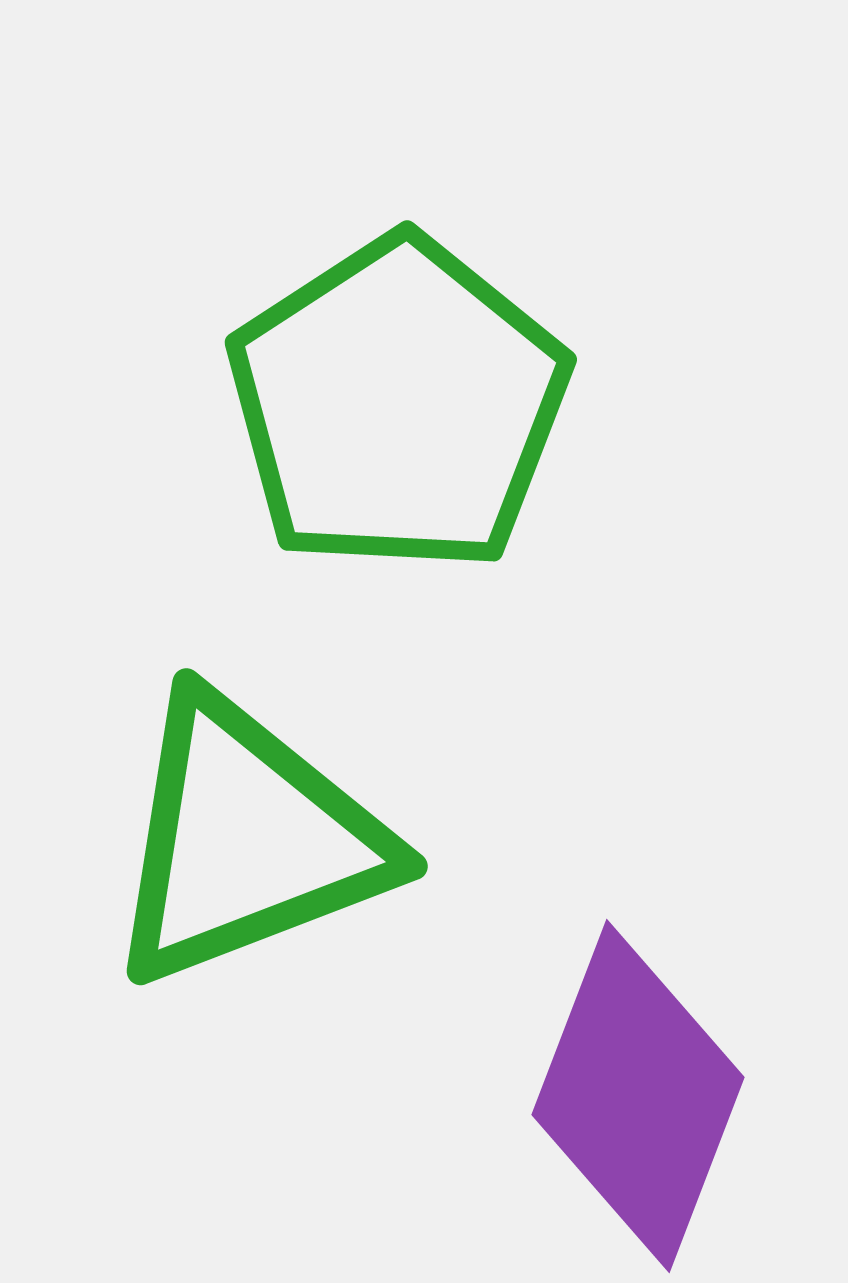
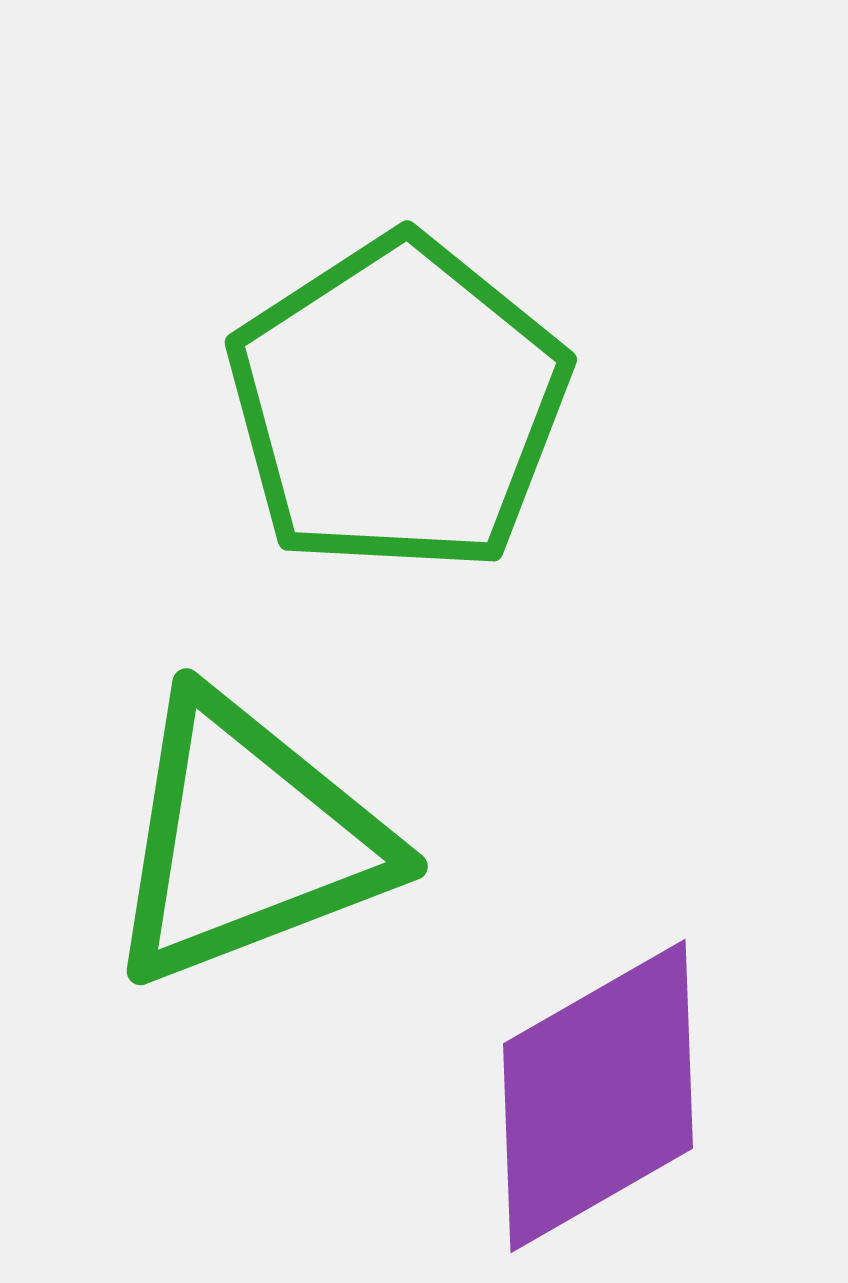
purple diamond: moved 40 px left; rotated 39 degrees clockwise
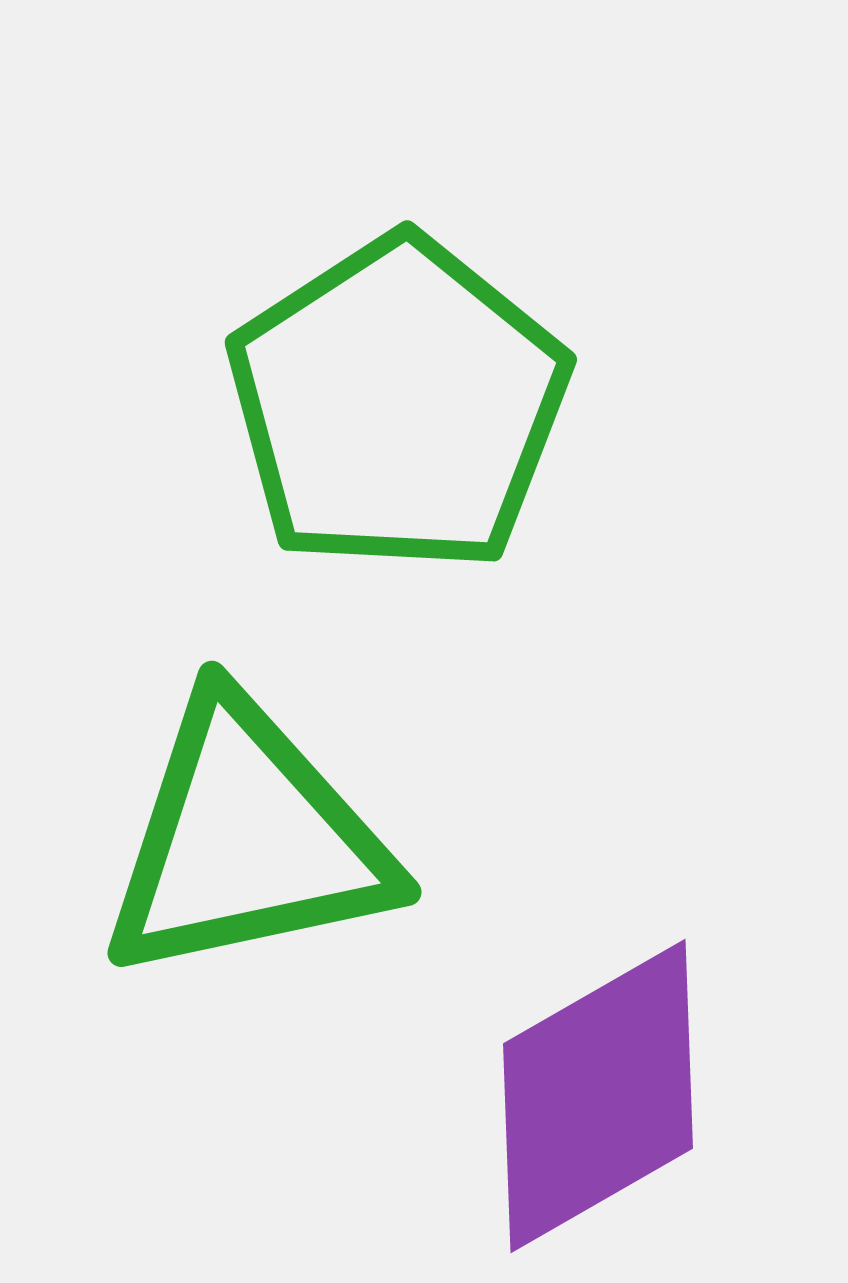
green triangle: rotated 9 degrees clockwise
